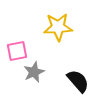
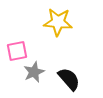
yellow star: moved 5 px up; rotated 8 degrees clockwise
black semicircle: moved 9 px left, 2 px up
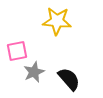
yellow star: moved 1 px left, 1 px up
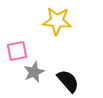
black semicircle: moved 1 px left, 2 px down
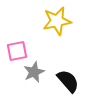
yellow star: rotated 16 degrees counterclockwise
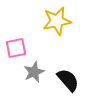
pink square: moved 1 px left, 3 px up
black semicircle: moved 1 px up
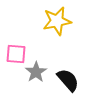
pink square: moved 6 px down; rotated 15 degrees clockwise
gray star: moved 2 px right; rotated 10 degrees counterclockwise
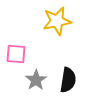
gray star: moved 8 px down
black semicircle: rotated 50 degrees clockwise
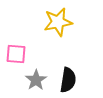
yellow star: moved 1 px right, 1 px down
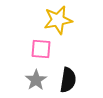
yellow star: moved 2 px up
pink square: moved 25 px right, 5 px up
